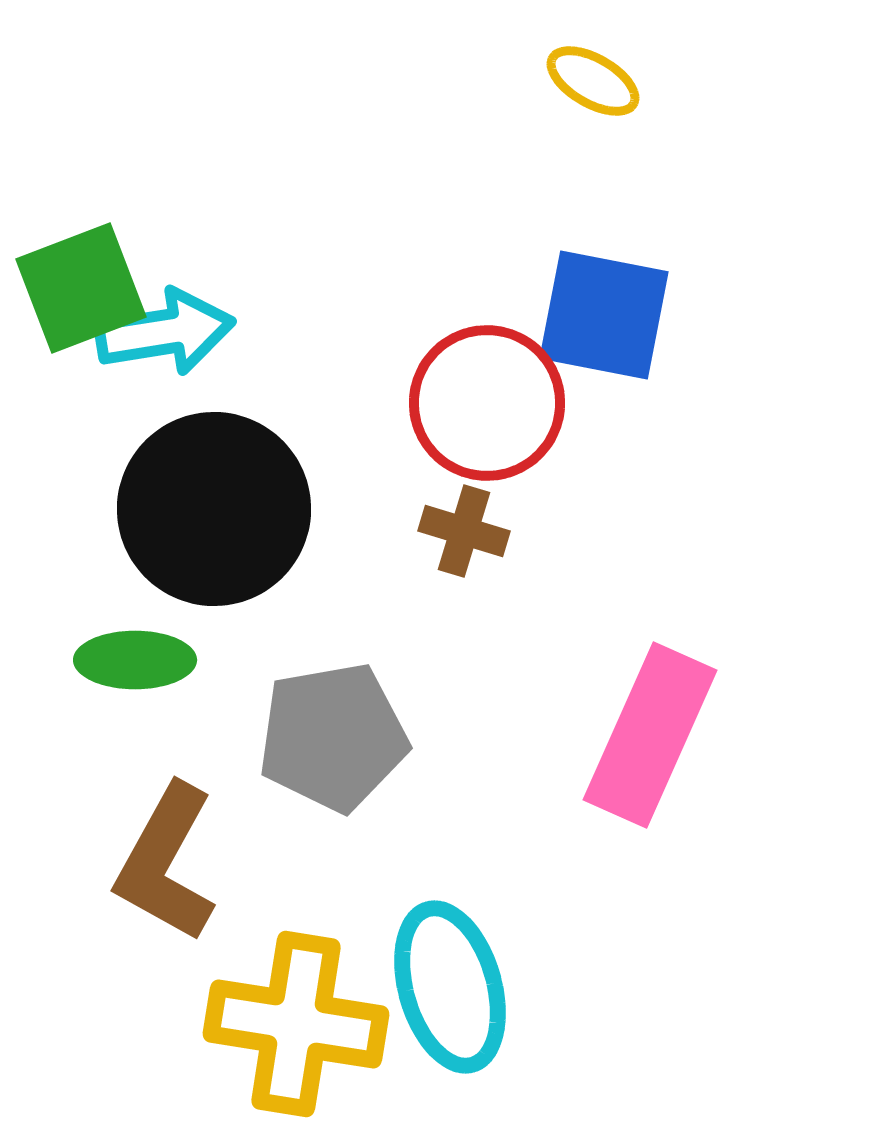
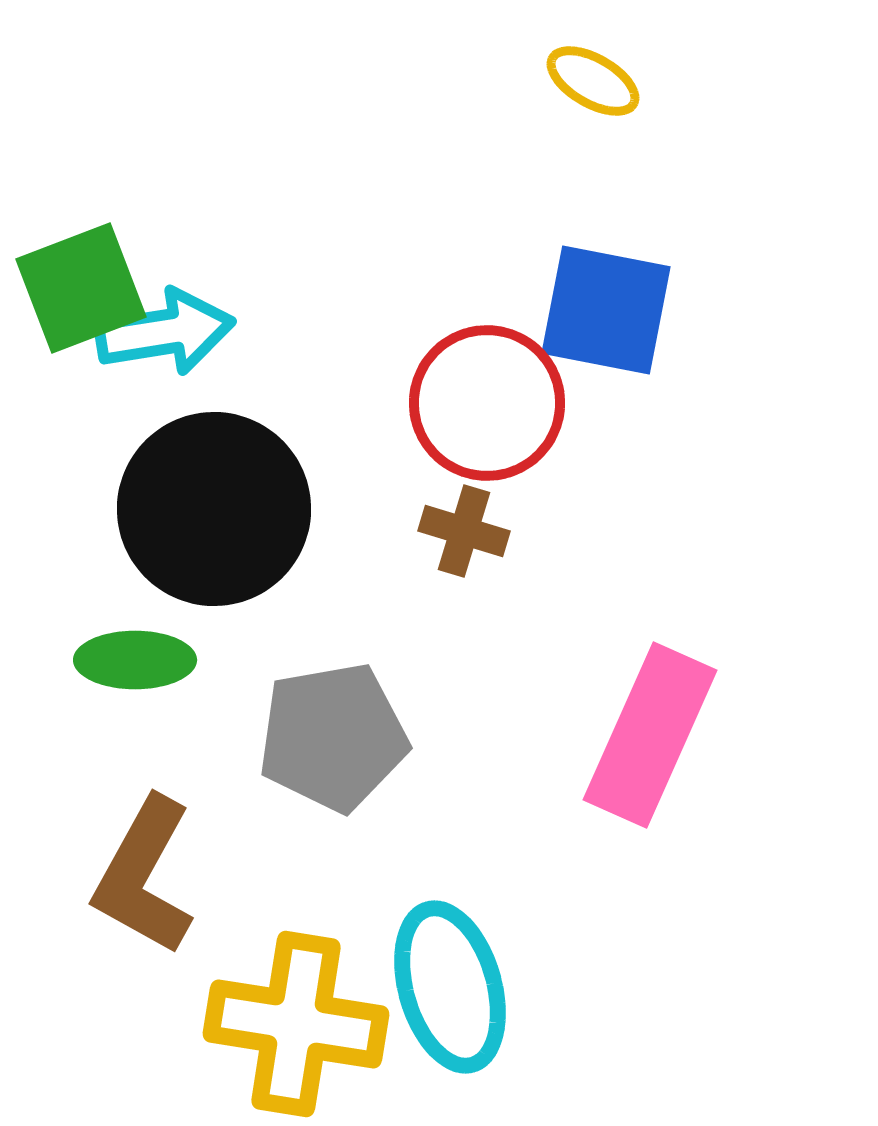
blue square: moved 2 px right, 5 px up
brown L-shape: moved 22 px left, 13 px down
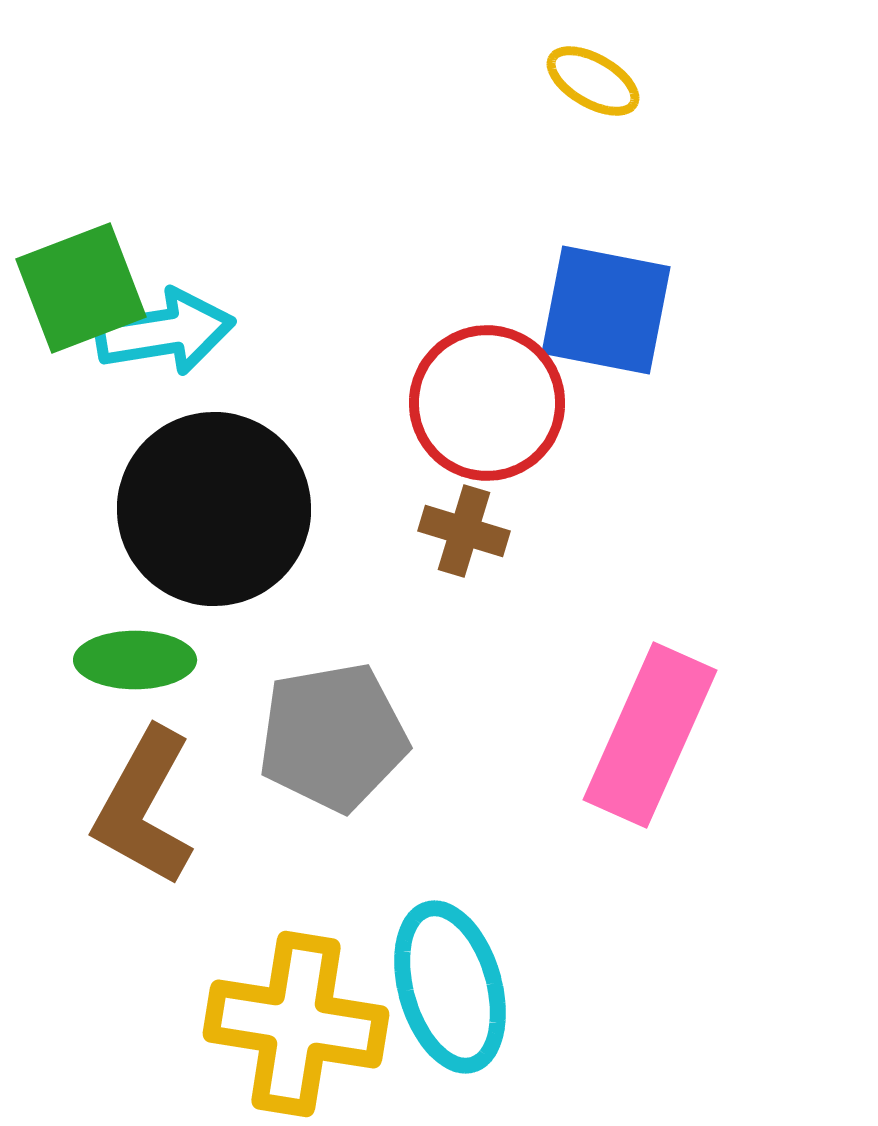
brown L-shape: moved 69 px up
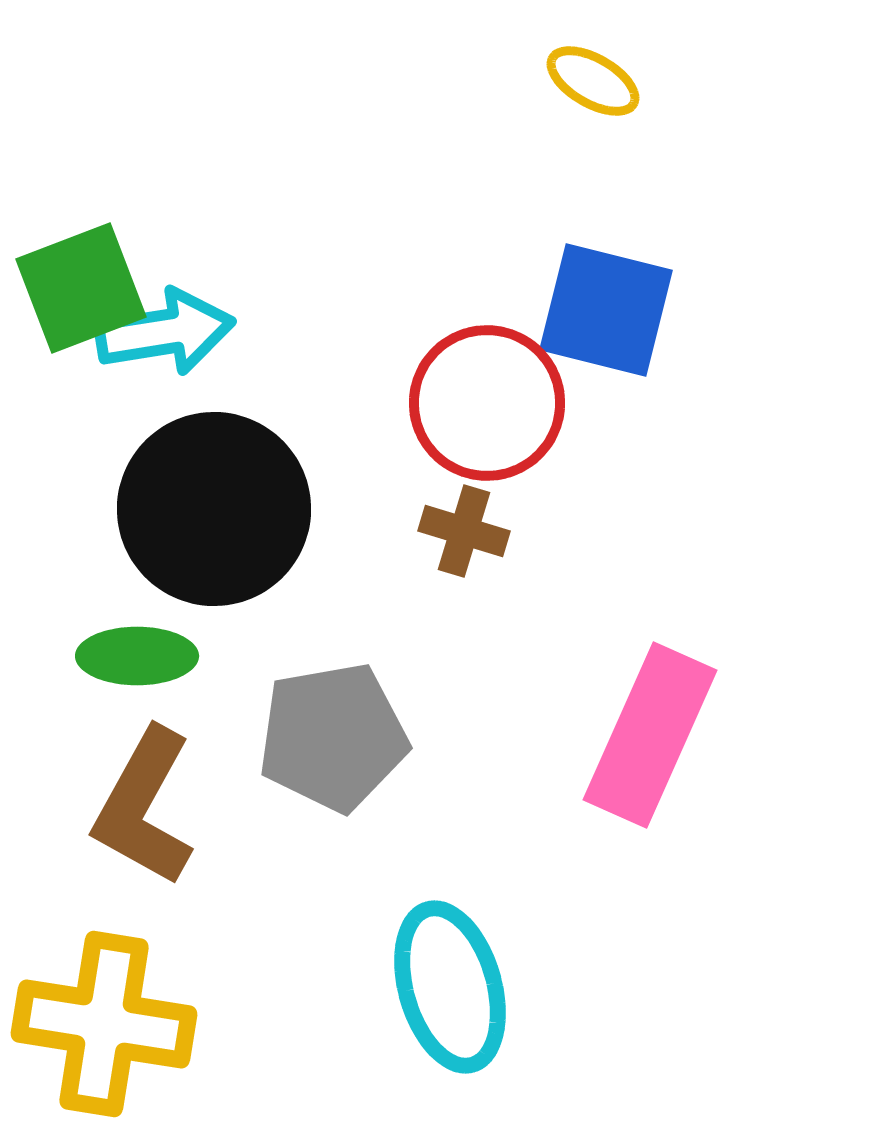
blue square: rotated 3 degrees clockwise
green ellipse: moved 2 px right, 4 px up
yellow cross: moved 192 px left
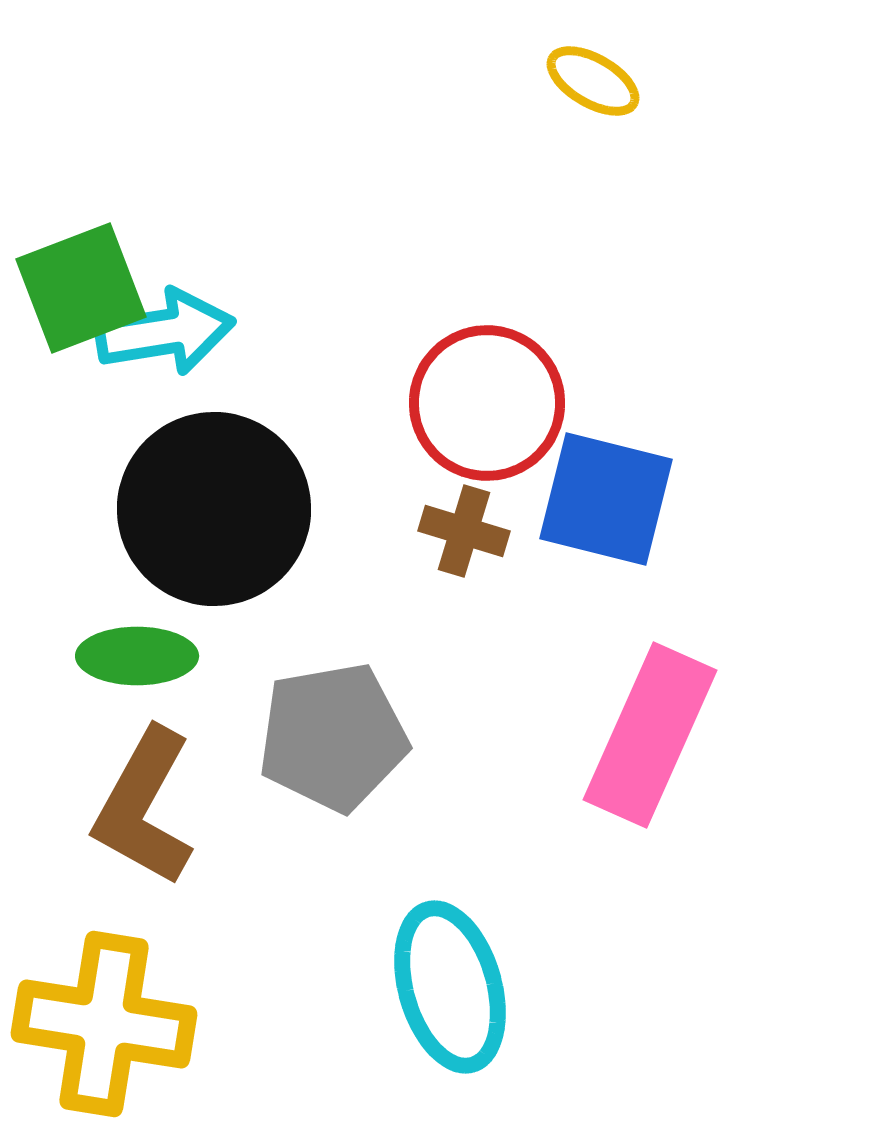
blue square: moved 189 px down
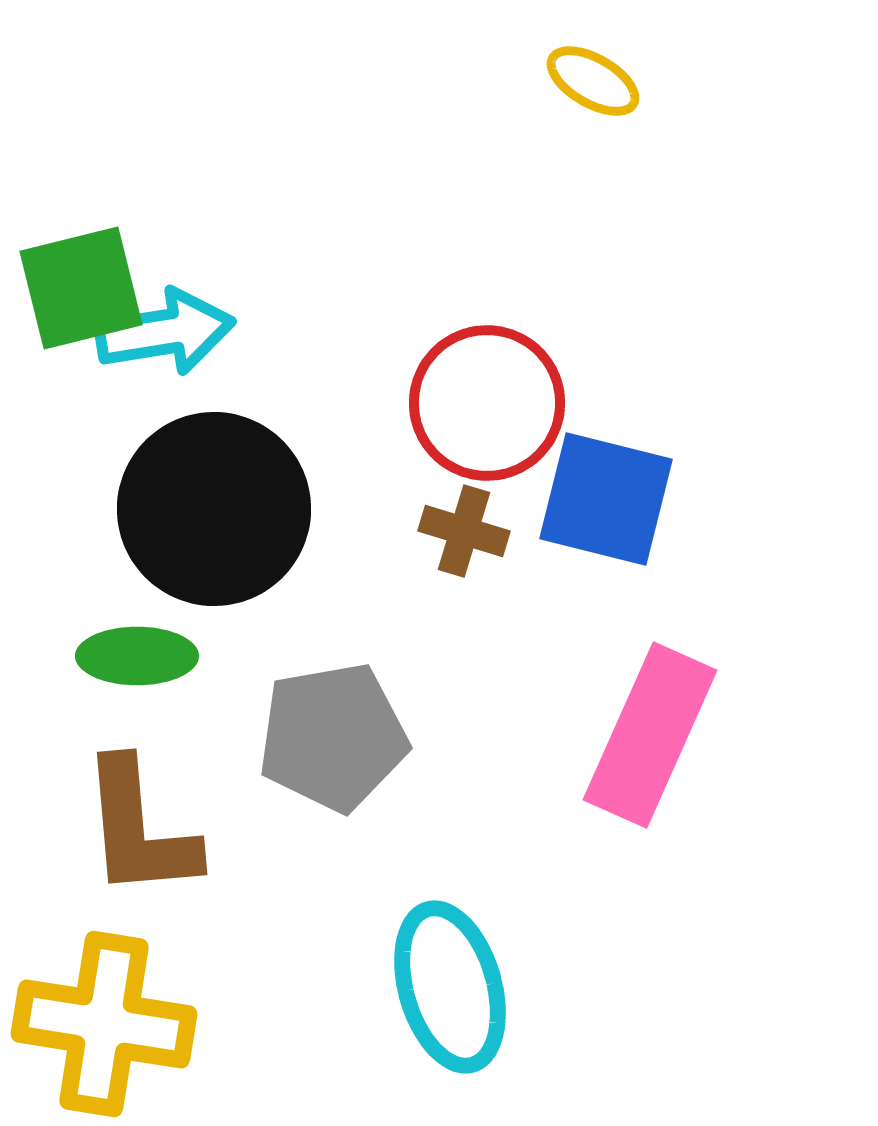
green square: rotated 7 degrees clockwise
brown L-shape: moved 5 px left, 22 px down; rotated 34 degrees counterclockwise
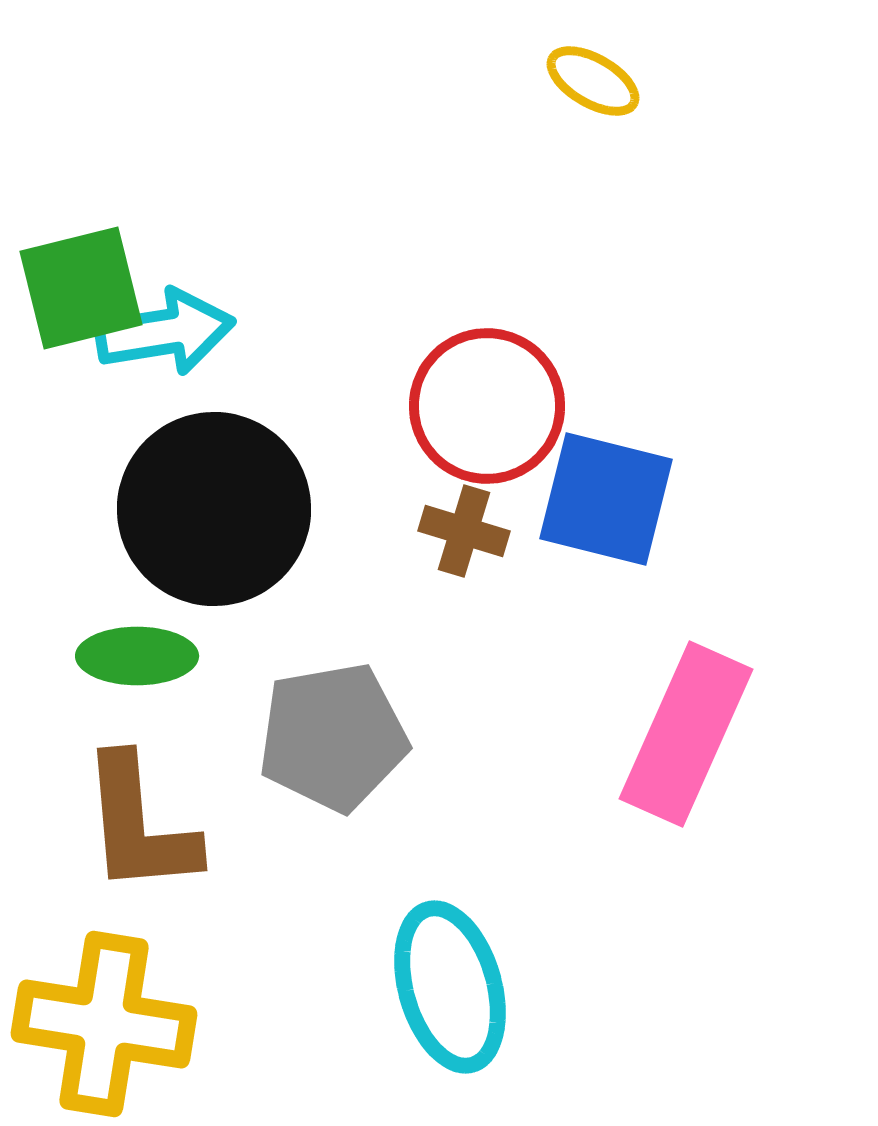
red circle: moved 3 px down
pink rectangle: moved 36 px right, 1 px up
brown L-shape: moved 4 px up
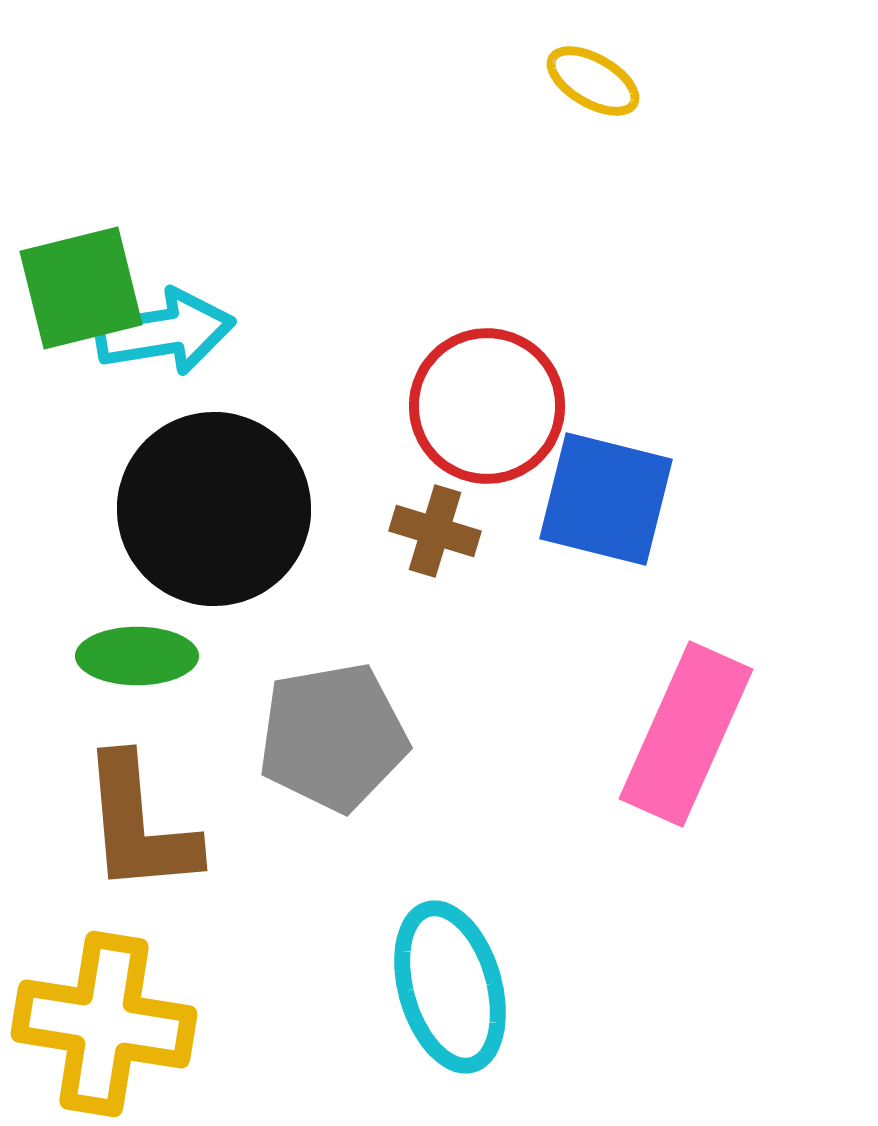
brown cross: moved 29 px left
